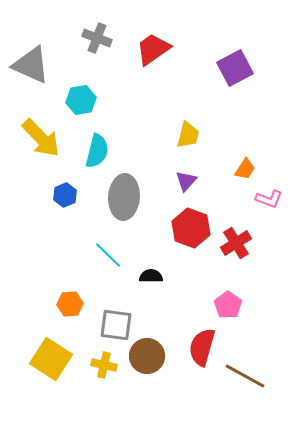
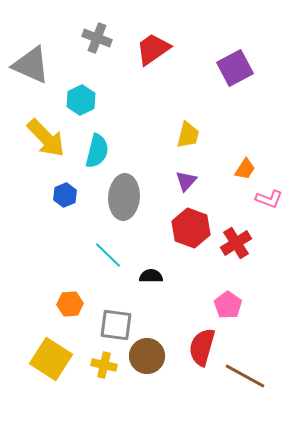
cyan hexagon: rotated 16 degrees counterclockwise
yellow arrow: moved 5 px right
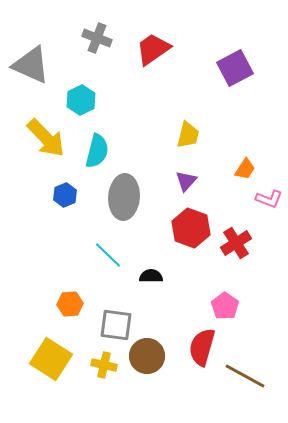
pink pentagon: moved 3 px left, 1 px down
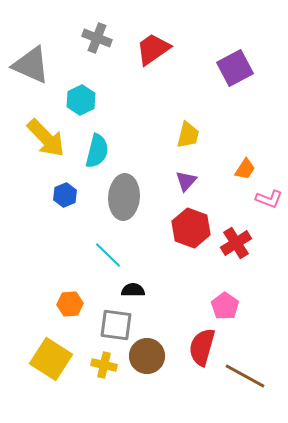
black semicircle: moved 18 px left, 14 px down
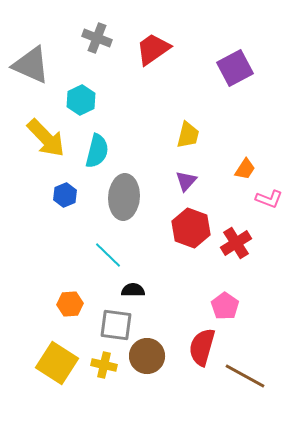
yellow square: moved 6 px right, 4 px down
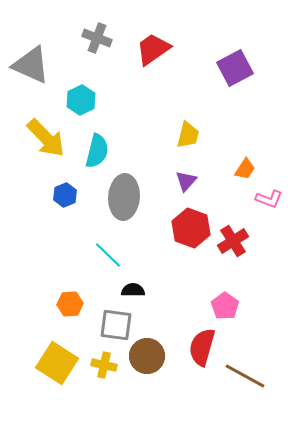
red cross: moved 3 px left, 2 px up
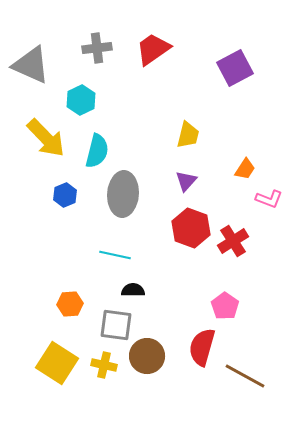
gray cross: moved 10 px down; rotated 28 degrees counterclockwise
gray ellipse: moved 1 px left, 3 px up
cyan line: moved 7 px right; rotated 32 degrees counterclockwise
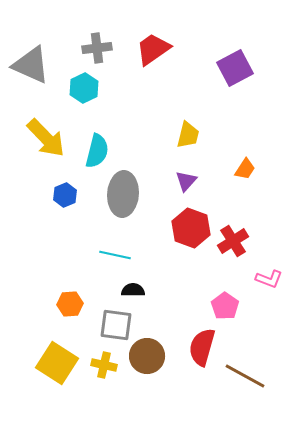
cyan hexagon: moved 3 px right, 12 px up
pink L-shape: moved 80 px down
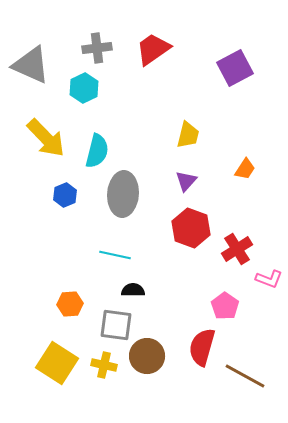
red cross: moved 4 px right, 8 px down
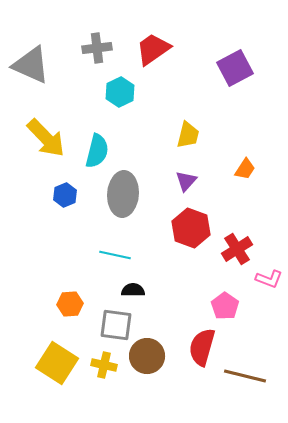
cyan hexagon: moved 36 px right, 4 px down
brown line: rotated 15 degrees counterclockwise
